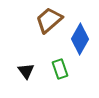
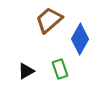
black triangle: rotated 36 degrees clockwise
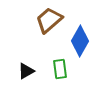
blue diamond: moved 2 px down
green rectangle: rotated 12 degrees clockwise
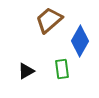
green rectangle: moved 2 px right
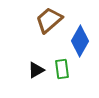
black triangle: moved 10 px right, 1 px up
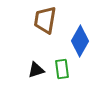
brown trapezoid: moved 4 px left; rotated 40 degrees counterclockwise
black triangle: rotated 12 degrees clockwise
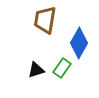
blue diamond: moved 1 px left, 2 px down
green rectangle: moved 1 px up; rotated 42 degrees clockwise
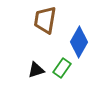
blue diamond: moved 1 px up
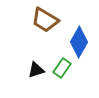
brown trapezoid: rotated 68 degrees counterclockwise
